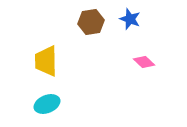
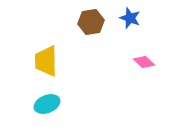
blue star: moved 1 px up
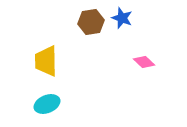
blue star: moved 8 px left
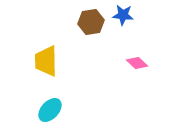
blue star: moved 1 px right, 3 px up; rotated 15 degrees counterclockwise
pink diamond: moved 7 px left, 1 px down
cyan ellipse: moved 3 px right, 6 px down; rotated 25 degrees counterclockwise
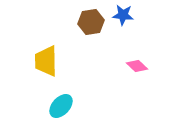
pink diamond: moved 3 px down
cyan ellipse: moved 11 px right, 4 px up
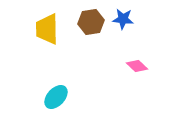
blue star: moved 4 px down
yellow trapezoid: moved 1 px right, 32 px up
cyan ellipse: moved 5 px left, 9 px up
